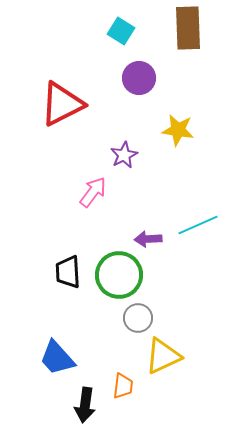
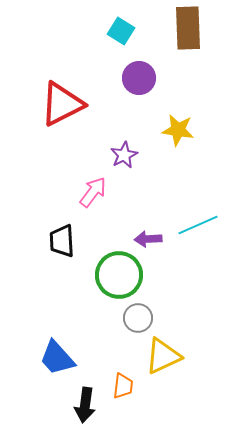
black trapezoid: moved 6 px left, 31 px up
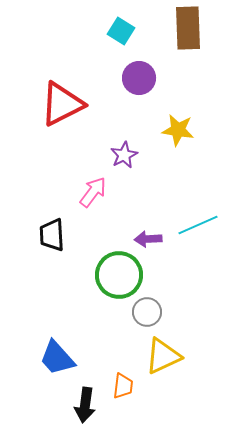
black trapezoid: moved 10 px left, 6 px up
gray circle: moved 9 px right, 6 px up
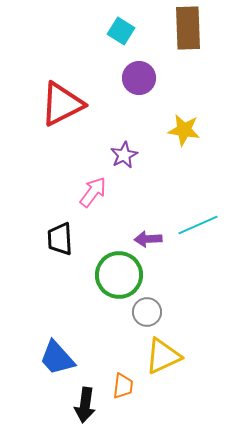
yellow star: moved 6 px right
black trapezoid: moved 8 px right, 4 px down
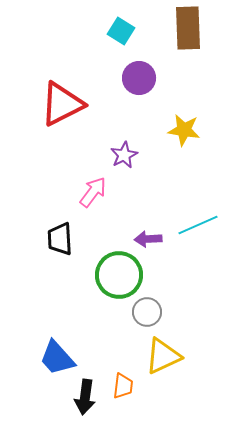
black arrow: moved 8 px up
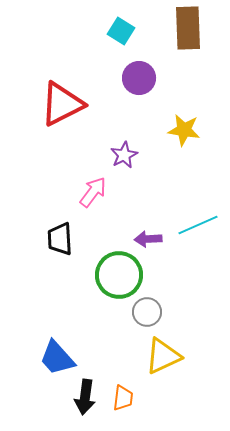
orange trapezoid: moved 12 px down
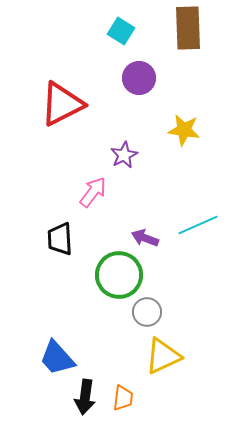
purple arrow: moved 3 px left, 1 px up; rotated 24 degrees clockwise
